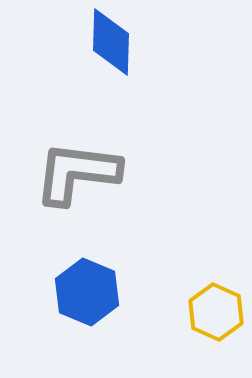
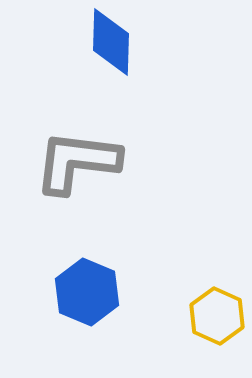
gray L-shape: moved 11 px up
yellow hexagon: moved 1 px right, 4 px down
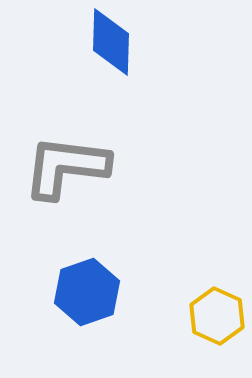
gray L-shape: moved 11 px left, 5 px down
blue hexagon: rotated 18 degrees clockwise
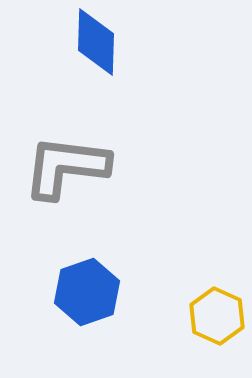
blue diamond: moved 15 px left
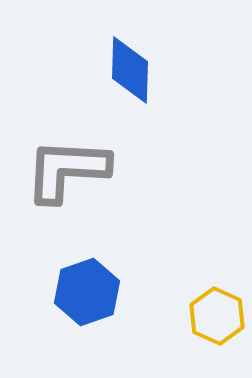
blue diamond: moved 34 px right, 28 px down
gray L-shape: moved 1 px right, 3 px down; rotated 4 degrees counterclockwise
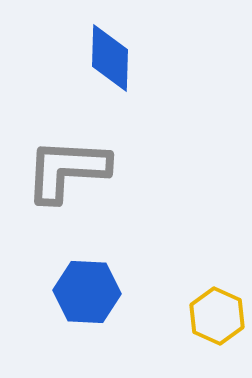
blue diamond: moved 20 px left, 12 px up
blue hexagon: rotated 22 degrees clockwise
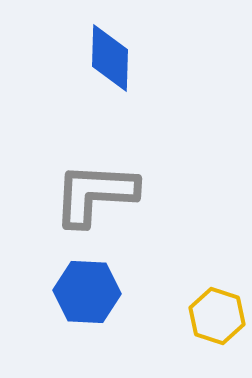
gray L-shape: moved 28 px right, 24 px down
yellow hexagon: rotated 6 degrees counterclockwise
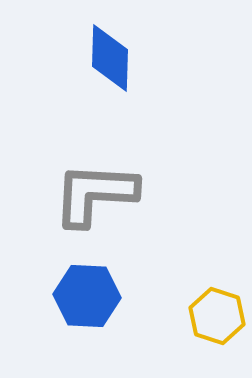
blue hexagon: moved 4 px down
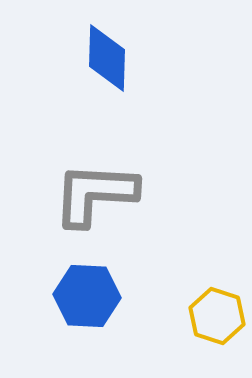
blue diamond: moved 3 px left
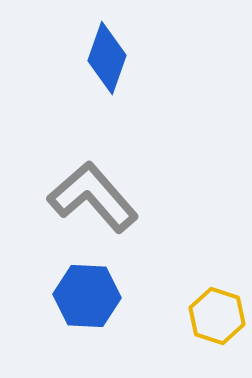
blue diamond: rotated 18 degrees clockwise
gray L-shape: moved 2 px left, 3 px down; rotated 46 degrees clockwise
